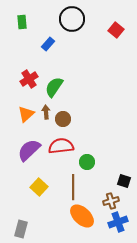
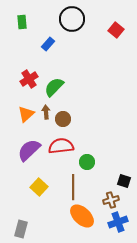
green semicircle: rotated 10 degrees clockwise
brown cross: moved 1 px up
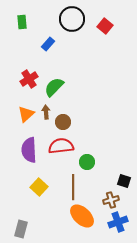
red square: moved 11 px left, 4 px up
brown circle: moved 3 px down
purple semicircle: rotated 50 degrees counterclockwise
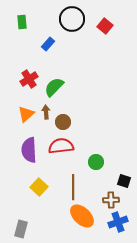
green circle: moved 9 px right
brown cross: rotated 14 degrees clockwise
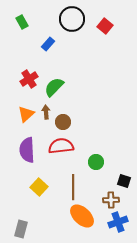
green rectangle: rotated 24 degrees counterclockwise
purple semicircle: moved 2 px left
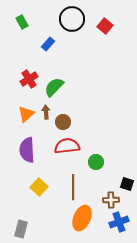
red semicircle: moved 6 px right
black square: moved 3 px right, 3 px down
orange ellipse: moved 2 px down; rotated 70 degrees clockwise
blue cross: moved 1 px right
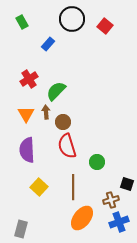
green semicircle: moved 2 px right, 4 px down
orange triangle: rotated 18 degrees counterclockwise
red semicircle: rotated 100 degrees counterclockwise
green circle: moved 1 px right
brown cross: rotated 14 degrees counterclockwise
orange ellipse: rotated 15 degrees clockwise
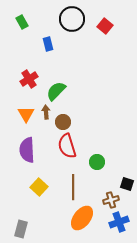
blue rectangle: rotated 56 degrees counterclockwise
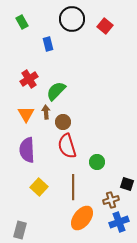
gray rectangle: moved 1 px left, 1 px down
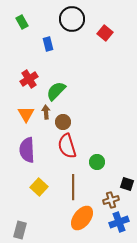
red square: moved 7 px down
